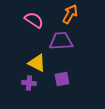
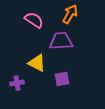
purple cross: moved 12 px left; rotated 16 degrees counterclockwise
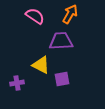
pink semicircle: moved 1 px right, 4 px up
yellow triangle: moved 4 px right, 2 px down
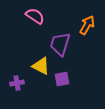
orange arrow: moved 17 px right, 11 px down
purple trapezoid: moved 1 px left, 3 px down; rotated 70 degrees counterclockwise
yellow triangle: moved 1 px down
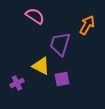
purple cross: rotated 16 degrees counterclockwise
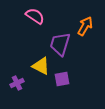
orange arrow: moved 2 px left, 1 px down
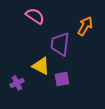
purple trapezoid: rotated 10 degrees counterclockwise
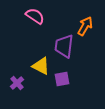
purple trapezoid: moved 4 px right, 2 px down
purple cross: rotated 16 degrees counterclockwise
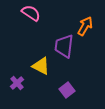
pink semicircle: moved 4 px left, 3 px up
purple square: moved 5 px right, 11 px down; rotated 28 degrees counterclockwise
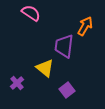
yellow triangle: moved 4 px right, 2 px down; rotated 12 degrees clockwise
